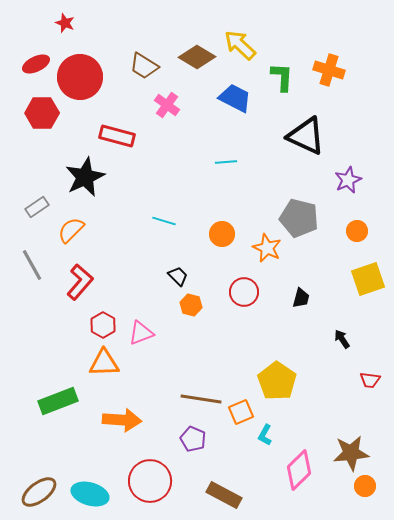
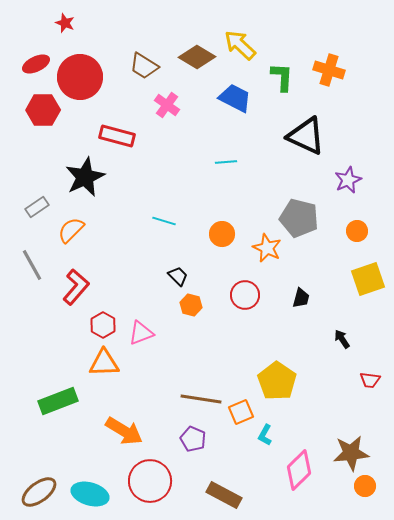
red hexagon at (42, 113): moved 1 px right, 3 px up
red L-shape at (80, 282): moved 4 px left, 5 px down
red circle at (244, 292): moved 1 px right, 3 px down
orange arrow at (122, 420): moved 2 px right, 11 px down; rotated 27 degrees clockwise
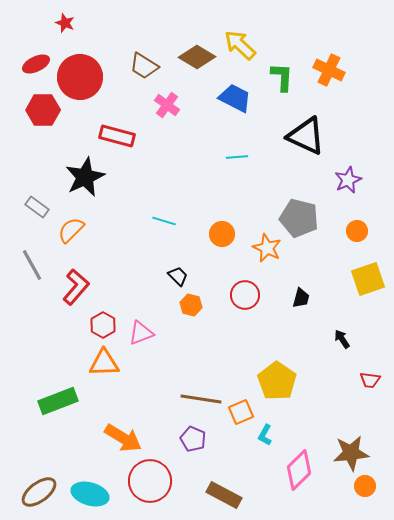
orange cross at (329, 70): rotated 8 degrees clockwise
cyan line at (226, 162): moved 11 px right, 5 px up
gray rectangle at (37, 207): rotated 70 degrees clockwise
orange arrow at (124, 431): moved 1 px left, 7 px down
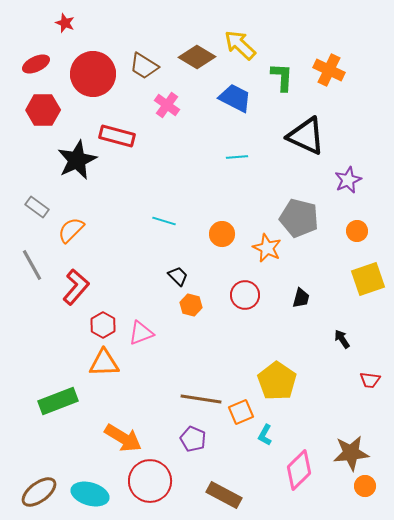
red circle at (80, 77): moved 13 px right, 3 px up
black star at (85, 177): moved 8 px left, 17 px up
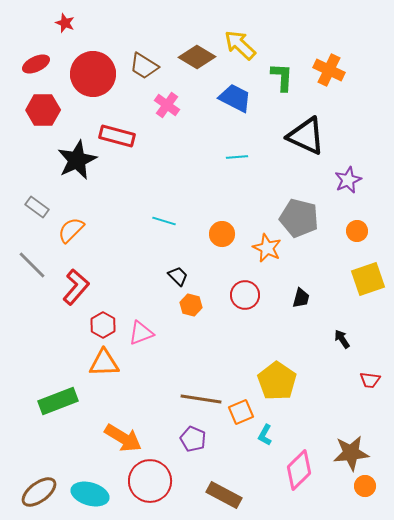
gray line at (32, 265): rotated 16 degrees counterclockwise
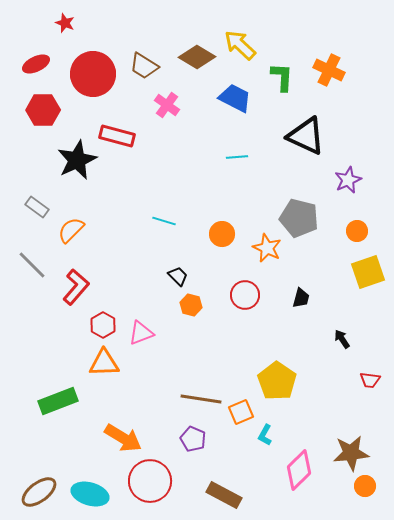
yellow square at (368, 279): moved 7 px up
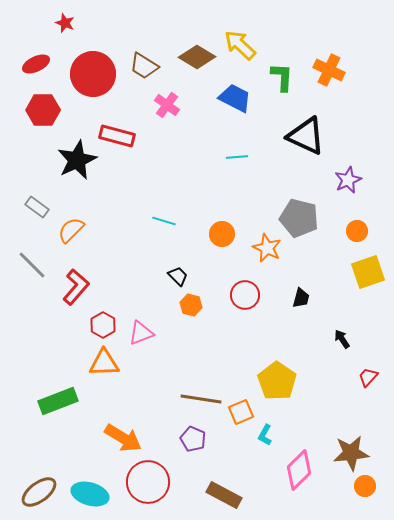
red trapezoid at (370, 380): moved 2 px left, 3 px up; rotated 125 degrees clockwise
red circle at (150, 481): moved 2 px left, 1 px down
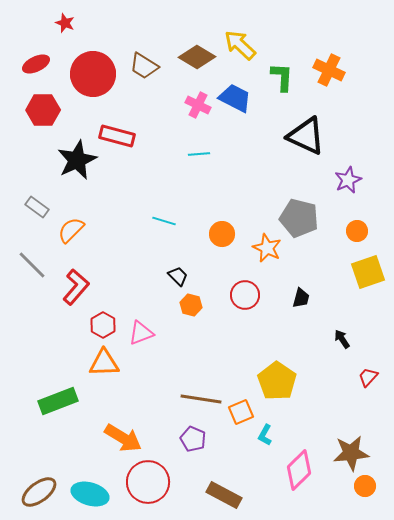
pink cross at (167, 105): moved 31 px right; rotated 10 degrees counterclockwise
cyan line at (237, 157): moved 38 px left, 3 px up
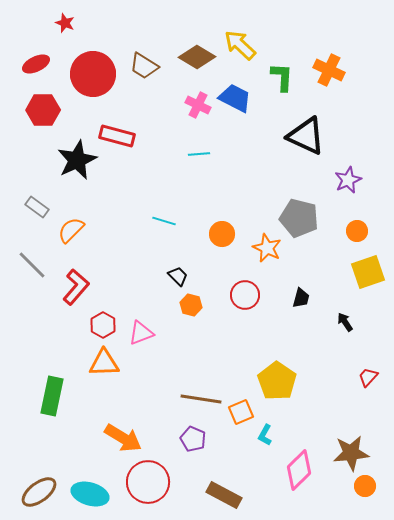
black arrow at (342, 339): moved 3 px right, 17 px up
green rectangle at (58, 401): moved 6 px left, 5 px up; rotated 57 degrees counterclockwise
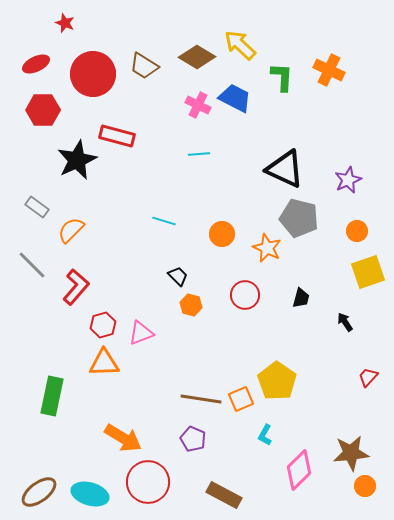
black triangle at (306, 136): moved 21 px left, 33 px down
red hexagon at (103, 325): rotated 15 degrees clockwise
orange square at (241, 412): moved 13 px up
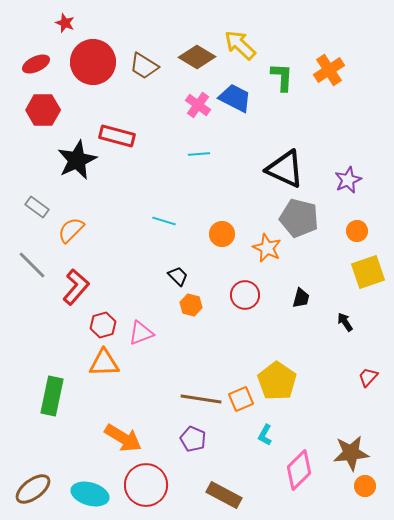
orange cross at (329, 70): rotated 32 degrees clockwise
red circle at (93, 74): moved 12 px up
pink cross at (198, 105): rotated 10 degrees clockwise
red circle at (148, 482): moved 2 px left, 3 px down
brown ellipse at (39, 492): moved 6 px left, 3 px up
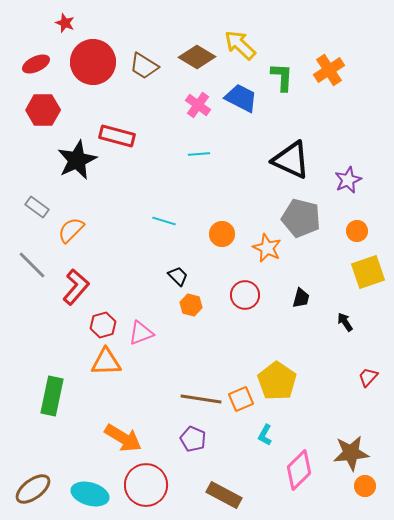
blue trapezoid at (235, 98): moved 6 px right
black triangle at (285, 169): moved 6 px right, 9 px up
gray pentagon at (299, 218): moved 2 px right
orange triangle at (104, 363): moved 2 px right, 1 px up
